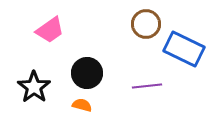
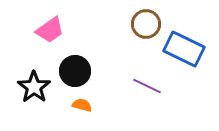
black circle: moved 12 px left, 2 px up
purple line: rotated 32 degrees clockwise
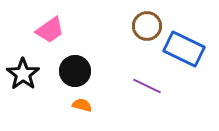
brown circle: moved 1 px right, 2 px down
black star: moved 11 px left, 13 px up
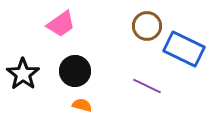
pink trapezoid: moved 11 px right, 6 px up
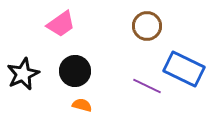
blue rectangle: moved 20 px down
black star: rotated 12 degrees clockwise
